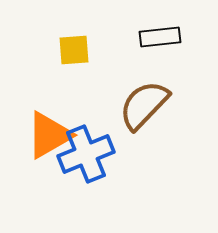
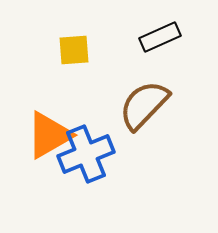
black rectangle: rotated 18 degrees counterclockwise
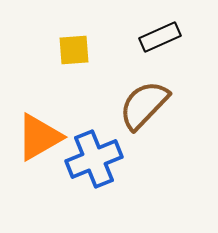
orange triangle: moved 10 px left, 2 px down
blue cross: moved 8 px right, 5 px down
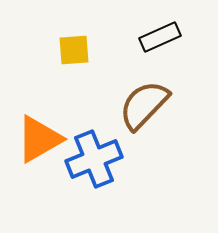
orange triangle: moved 2 px down
